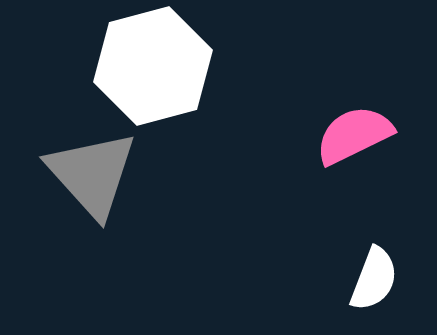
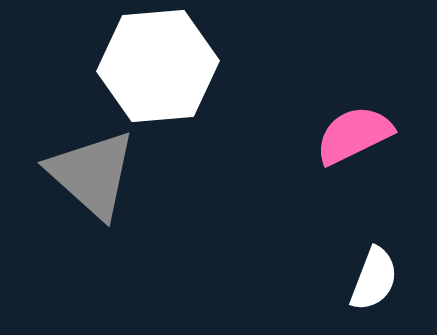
white hexagon: moved 5 px right; rotated 10 degrees clockwise
gray triangle: rotated 6 degrees counterclockwise
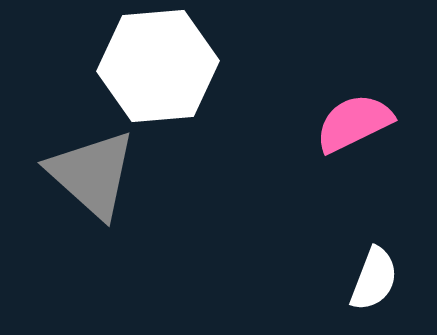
pink semicircle: moved 12 px up
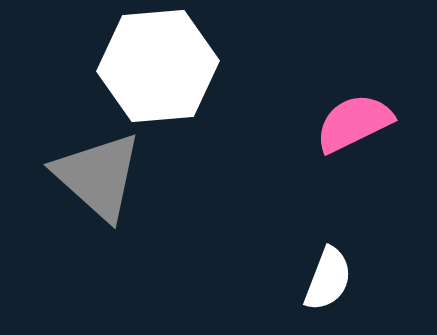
gray triangle: moved 6 px right, 2 px down
white semicircle: moved 46 px left
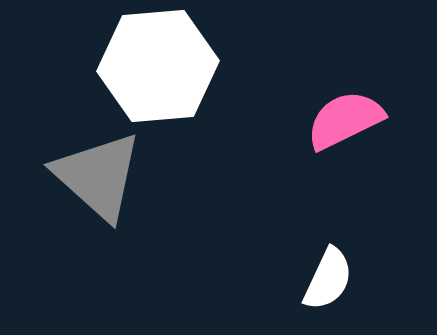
pink semicircle: moved 9 px left, 3 px up
white semicircle: rotated 4 degrees clockwise
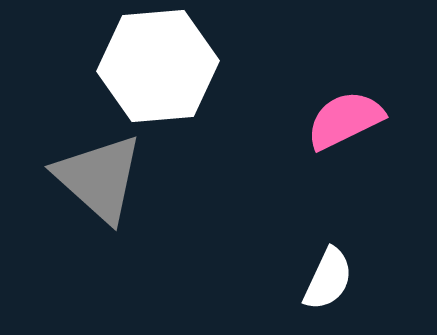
gray triangle: moved 1 px right, 2 px down
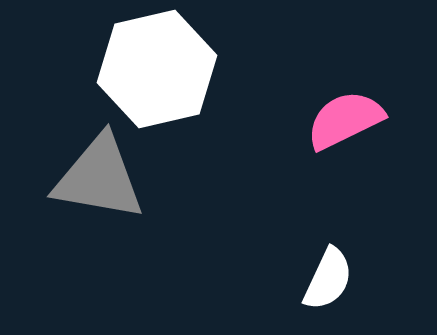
white hexagon: moved 1 px left, 3 px down; rotated 8 degrees counterclockwise
gray triangle: rotated 32 degrees counterclockwise
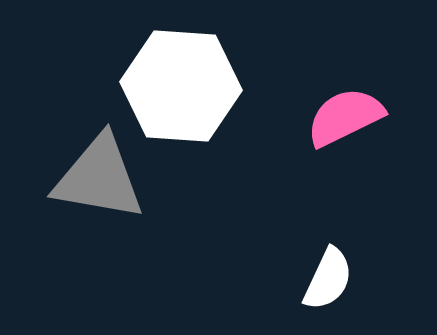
white hexagon: moved 24 px right, 17 px down; rotated 17 degrees clockwise
pink semicircle: moved 3 px up
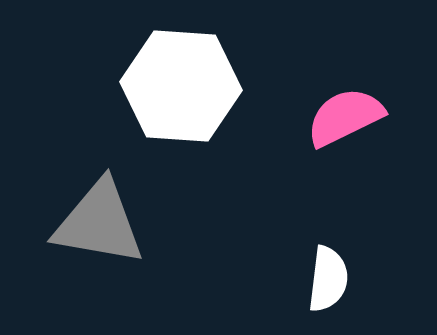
gray triangle: moved 45 px down
white semicircle: rotated 18 degrees counterclockwise
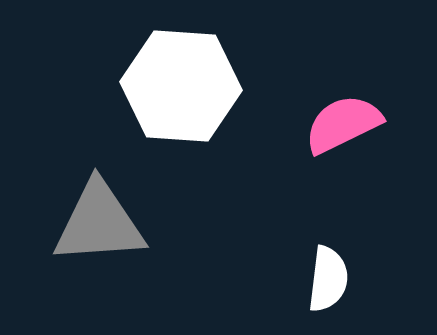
pink semicircle: moved 2 px left, 7 px down
gray triangle: rotated 14 degrees counterclockwise
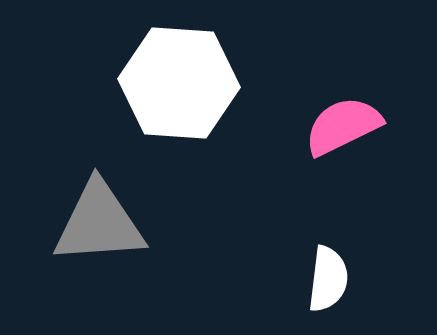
white hexagon: moved 2 px left, 3 px up
pink semicircle: moved 2 px down
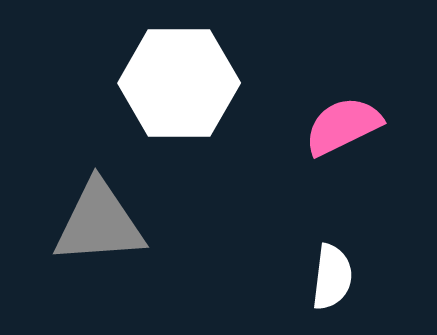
white hexagon: rotated 4 degrees counterclockwise
white semicircle: moved 4 px right, 2 px up
